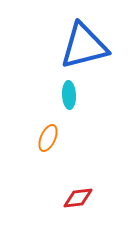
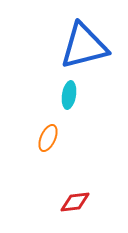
cyan ellipse: rotated 12 degrees clockwise
red diamond: moved 3 px left, 4 px down
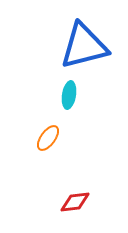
orange ellipse: rotated 12 degrees clockwise
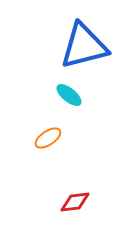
cyan ellipse: rotated 60 degrees counterclockwise
orange ellipse: rotated 20 degrees clockwise
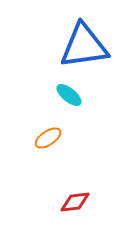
blue triangle: rotated 6 degrees clockwise
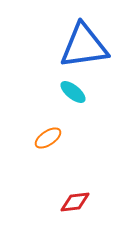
cyan ellipse: moved 4 px right, 3 px up
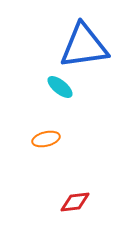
cyan ellipse: moved 13 px left, 5 px up
orange ellipse: moved 2 px left, 1 px down; rotated 20 degrees clockwise
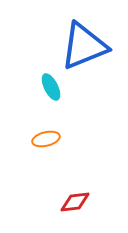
blue triangle: rotated 14 degrees counterclockwise
cyan ellipse: moved 9 px left; rotated 24 degrees clockwise
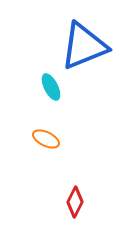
orange ellipse: rotated 40 degrees clockwise
red diamond: rotated 56 degrees counterclockwise
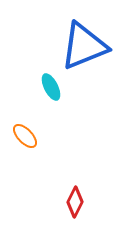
orange ellipse: moved 21 px left, 3 px up; rotated 20 degrees clockwise
